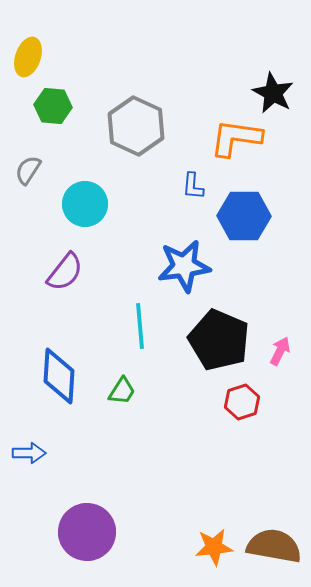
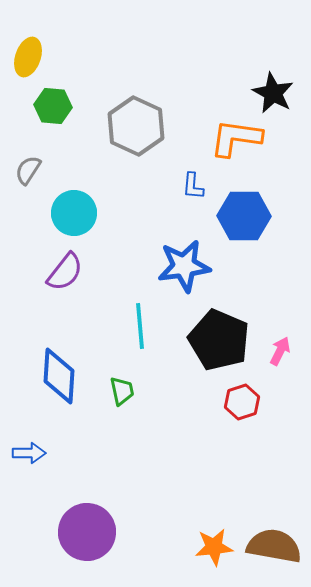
cyan circle: moved 11 px left, 9 px down
green trapezoid: rotated 44 degrees counterclockwise
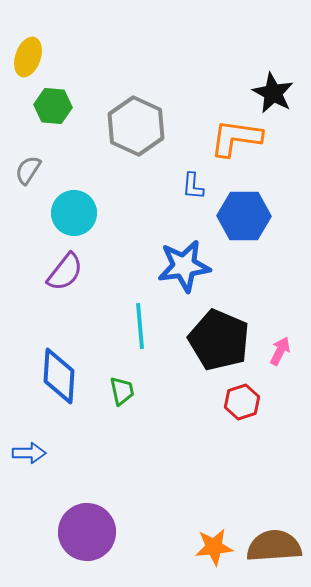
brown semicircle: rotated 14 degrees counterclockwise
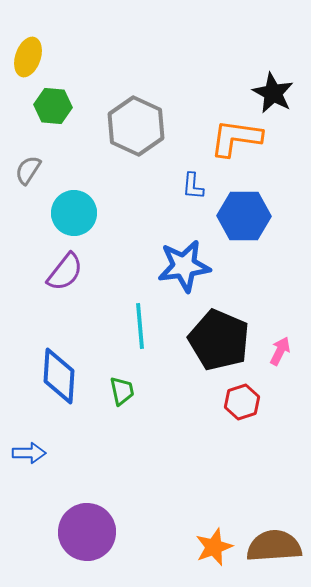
orange star: rotated 15 degrees counterclockwise
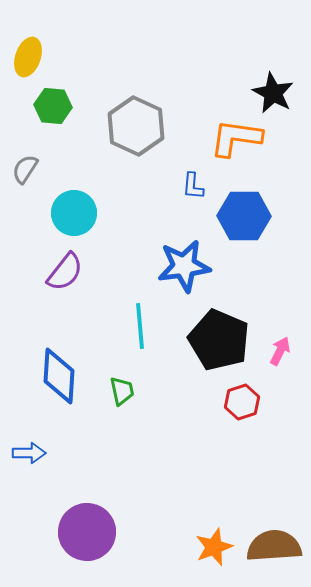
gray semicircle: moved 3 px left, 1 px up
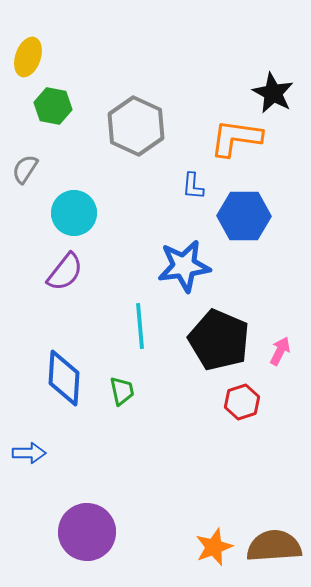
green hexagon: rotated 6 degrees clockwise
blue diamond: moved 5 px right, 2 px down
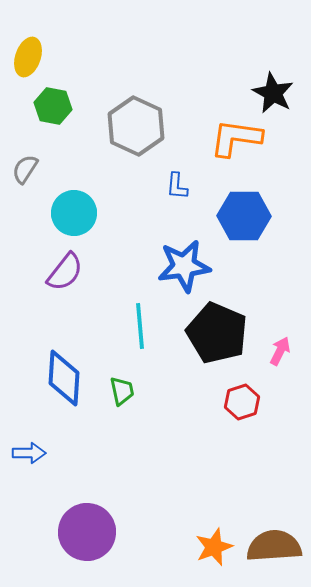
blue L-shape: moved 16 px left
black pentagon: moved 2 px left, 7 px up
